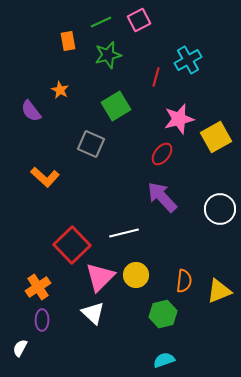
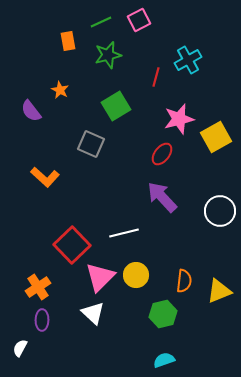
white circle: moved 2 px down
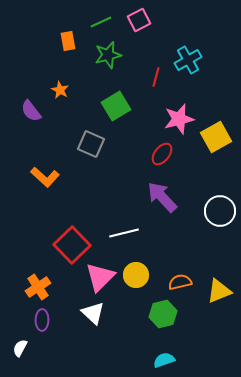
orange semicircle: moved 4 px left, 1 px down; rotated 110 degrees counterclockwise
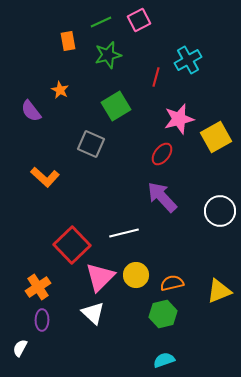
orange semicircle: moved 8 px left, 1 px down
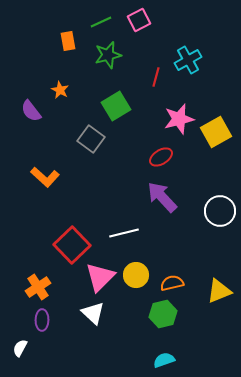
yellow square: moved 5 px up
gray square: moved 5 px up; rotated 12 degrees clockwise
red ellipse: moved 1 px left, 3 px down; rotated 20 degrees clockwise
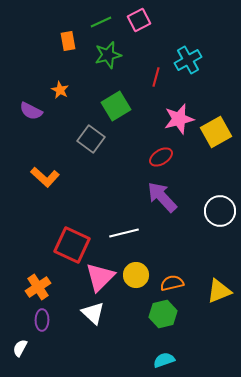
purple semicircle: rotated 25 degrees counterclockwise
red square: rotated 21 degrees counterclockwise
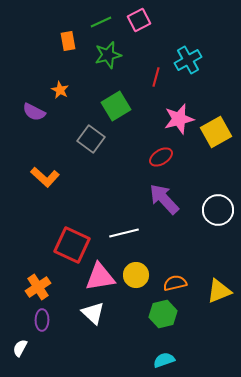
purple semicircle: moved 3 px right, 1 px down
purple arrow: moved 2 px right, 2 px down
white circle: moved 2 px left, 1 px up
pink triangle: rotated 36 degrees clockwise
orange semicircle: moved 3 px right
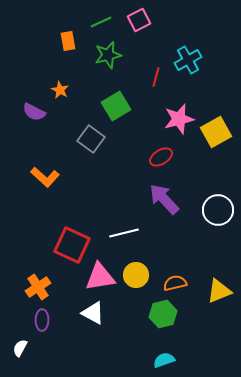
white triangle: rotated 15 degrees counterclockwise
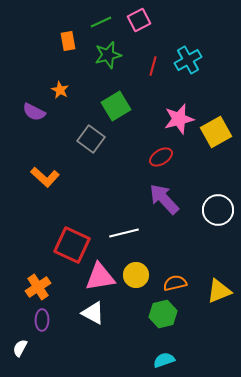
red line: moved 3 px left, 11 px up
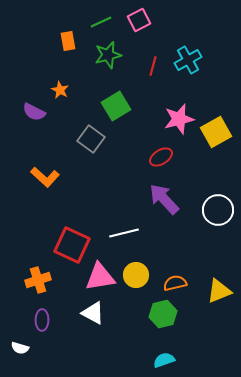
orange cross: moved 7 px up; rotated 15 degrees clockwise
white semicircle: rotated 102 degrees counterclockwise
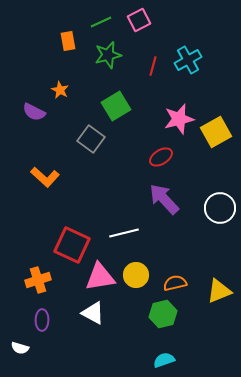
white circle: moved 2 px right, 2 px up
